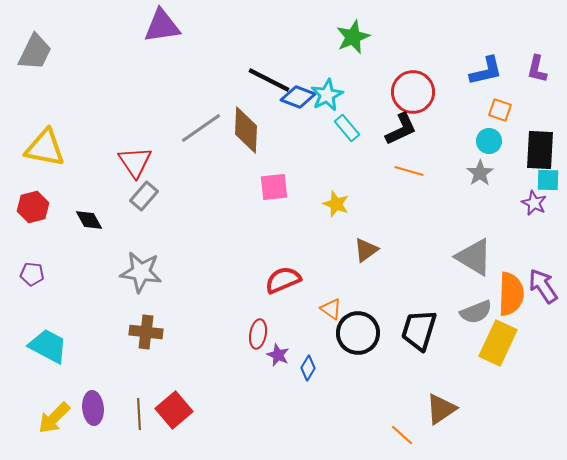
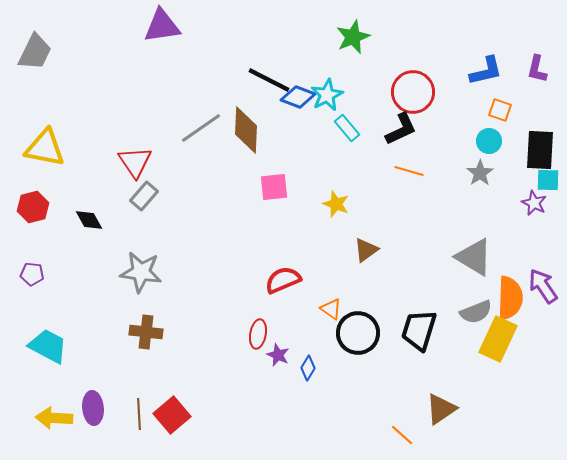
orange semicircle at (511, 294): moved 1 px left, 4 px down
yellow rectangle at (498, 343): moved 4 px up
red square at (174, 410): moved 2 px left, 5 px down
yellow arrow at (54, 418): rotated 48 degrees clockwise
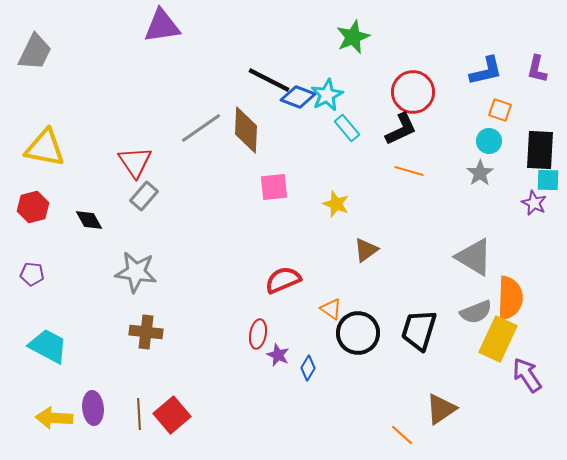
gray star at (141, 272): moved 5 px left
purple arrow at (543, 286): moved 16 px left, 89 px down
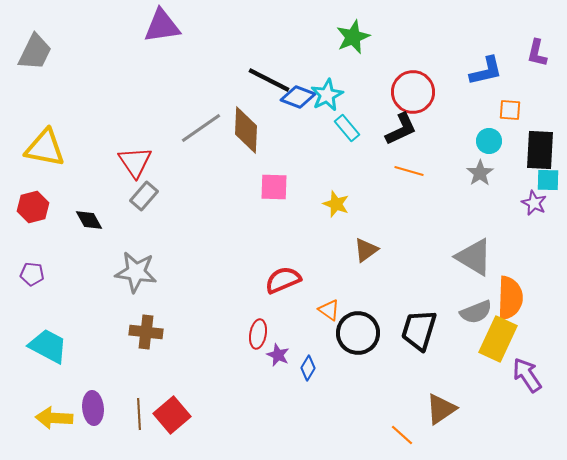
purple L-shape at (537, 69): moved 16 px up
orange square at (500, 110): moved 10 px right; rotated 15 degrees counterclockwise
pink square at (274, 187): rotated 8 degrees clockwise
orange triangle at (331, 309): moved 2 px left, 1 px down
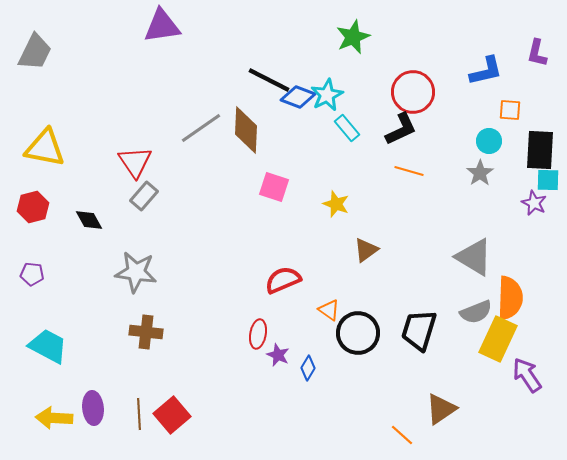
pink square at (274, 187): rotated 16 degrees clockwise
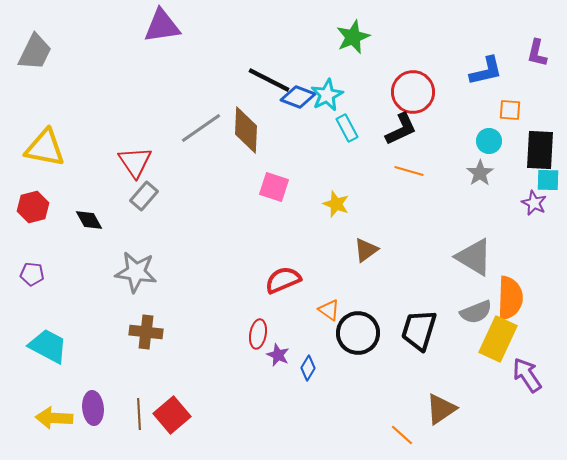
cyan rectangle at (347, 128): rotated 12 degrees clockwise
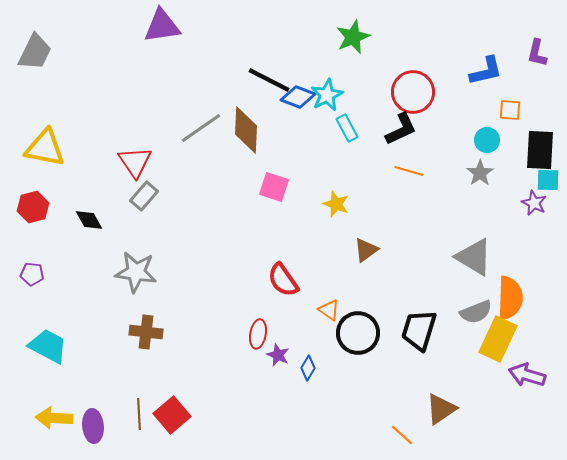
cyan circle at (489, 141): moved 2 px left, 1 px up
red semicircle at (283, 280): rotated 102 degrees counterclockwise
purple arrow at (527, 375): rotated 39 degrees counterclockwise
purple ellipse at (93, 408): moved 18 px down
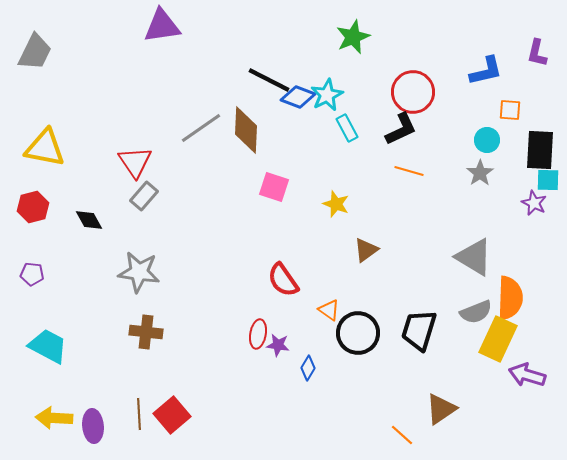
gray star at (136, 272): moved 3 px right
purple star at (278, 355): moved 10 px up; rotated 15 degrees counterclockwise
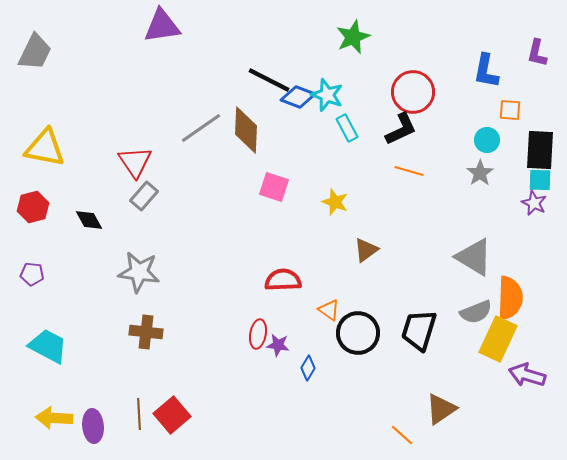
blue L-shape at (486, 71): rotated 114 degrees clockwise
cyan star at (327, 95): rotated 24 degrees counterclockwise
cyan square at (548, 180): moved 8 px left
yellow star at (336, 204): moved 1 px left, 2 px up
red semicircle at (283, 280): rotated 123 degrees clockwise
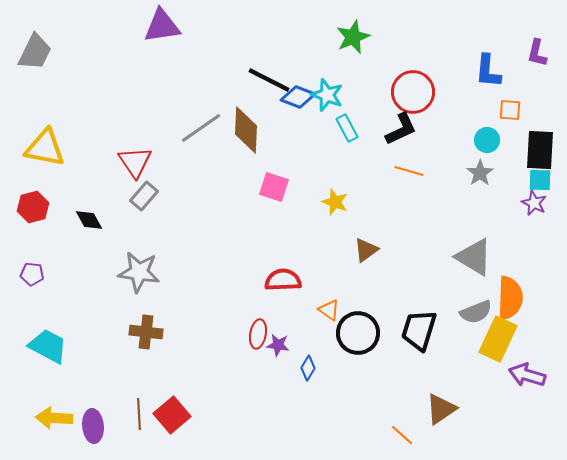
blue L-shape at (486, 71): moved 2 px right; rotated 6 degrees counterclockwise
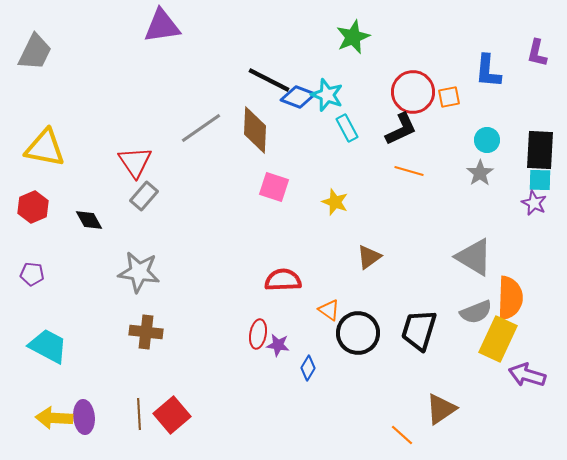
orange square at (510, 110): moved 61 px left, 13 px up; rotated 15 degrees counterclockwise
brown diamond at (246, 130): moved 9 px right
red hexagon at (33, 207): rotated 8 degrees counterclockwise
brown triangle at (366, 250): moved 3 px right, 7 px down
purple ellipse at (93, 426): moved 9 px left, 9 px up
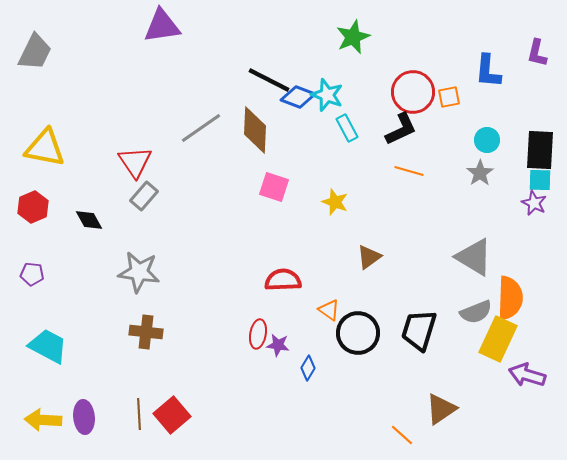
yellow arrow at (54, 418): moved 11 px left, 2 px down
